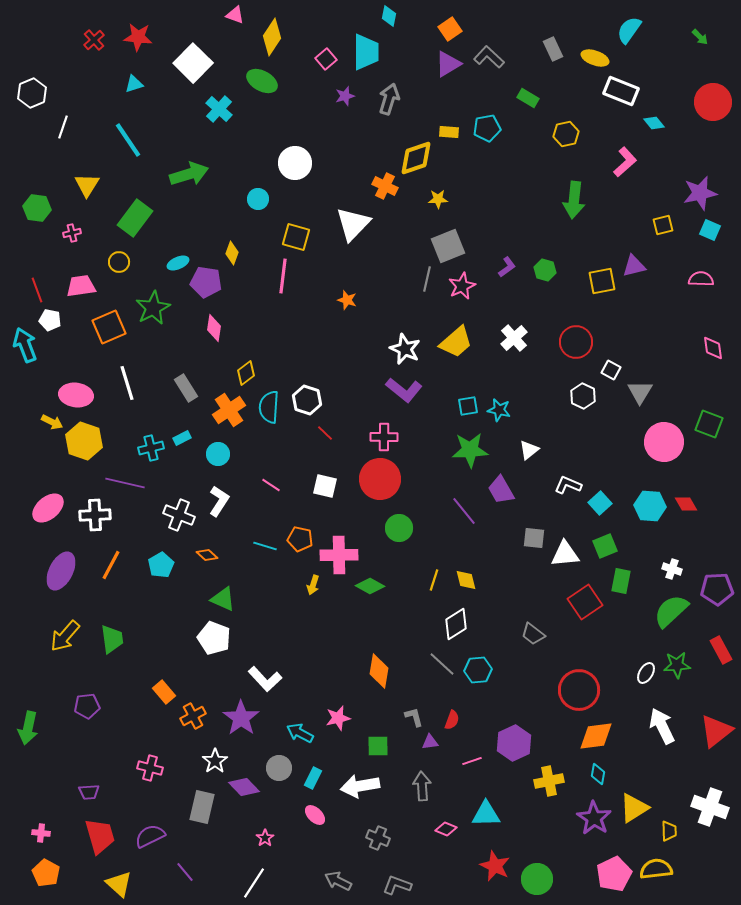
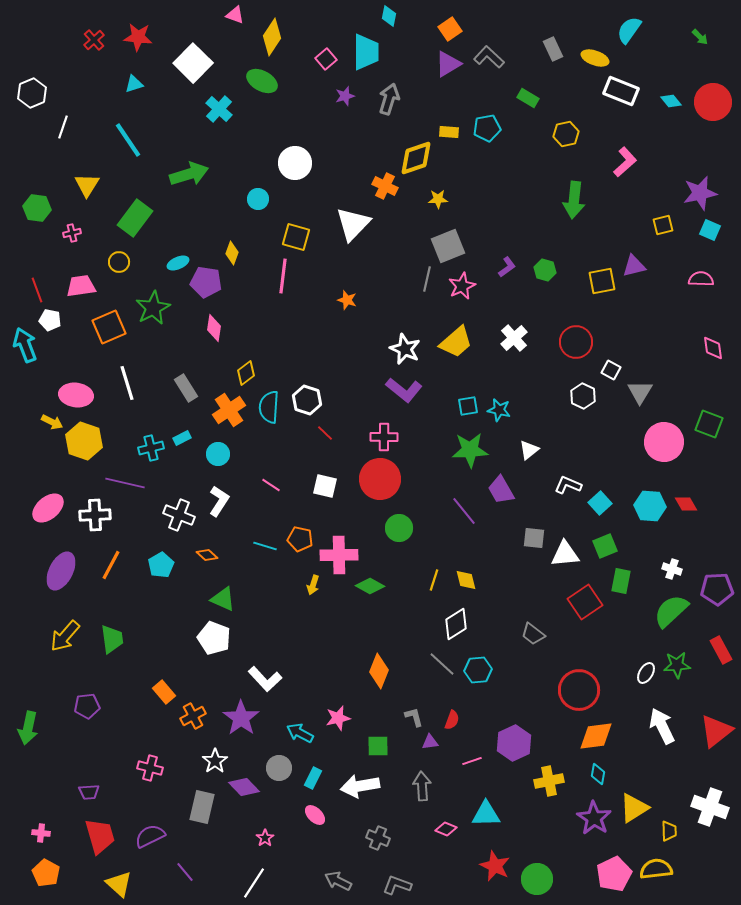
cyan diamond at (654, 123): moved 17 px right, 22 px up
orange diamond at (379, 671): rotated 12 degrees clockwise
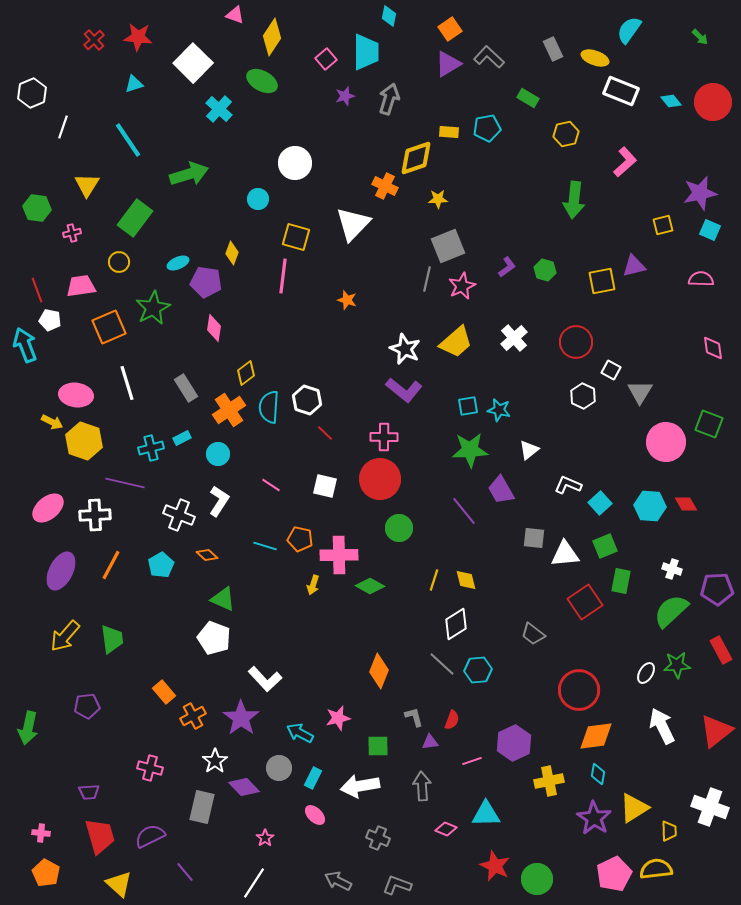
pink circle at (664, 442): moved 2 px right
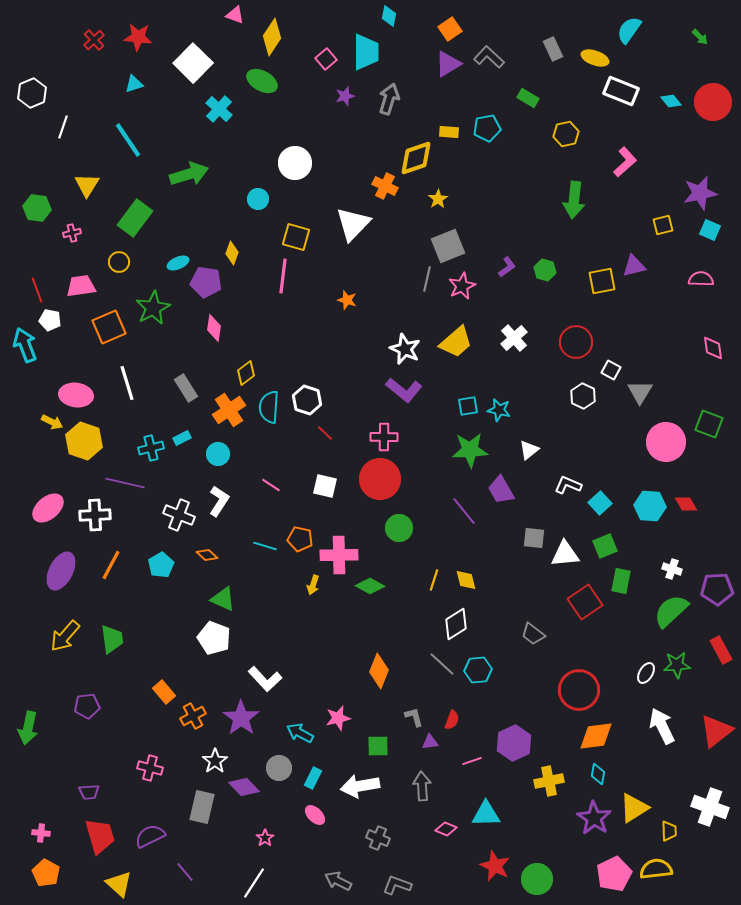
yellow star at (438, 199): rotated 30 degrees counterclockwise
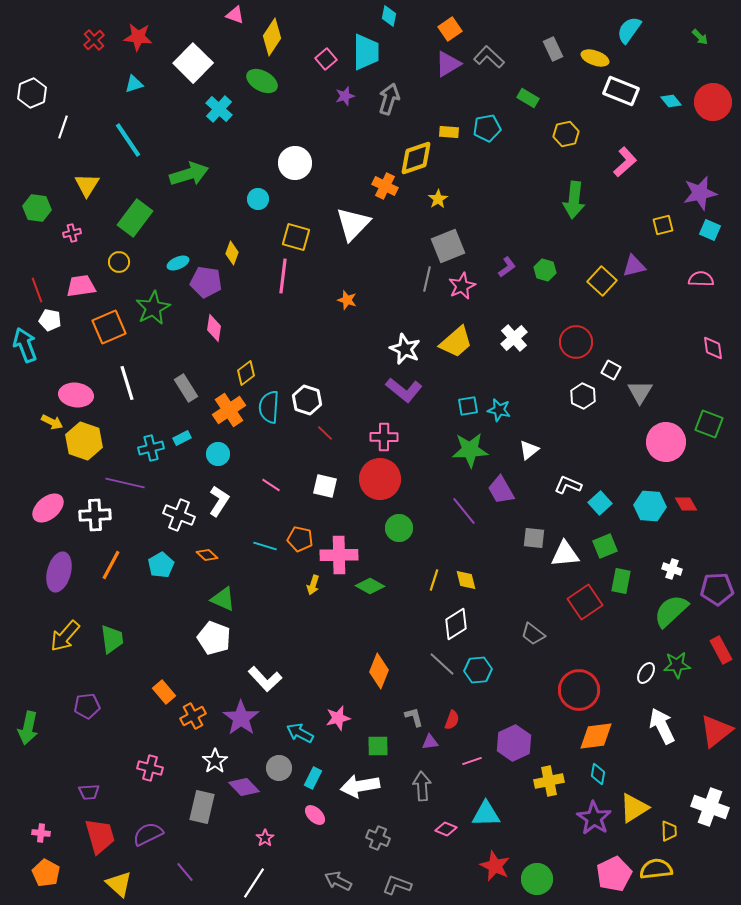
yellow square at (602, 281): rotated 36 degrees counterclockwise
purple ellipse at (61, 571): moved 2 px left, 1 px down; rotated 12 degrees counterclockwise
purple semicircle at (150, 836): moved 2 px left, 2 px up
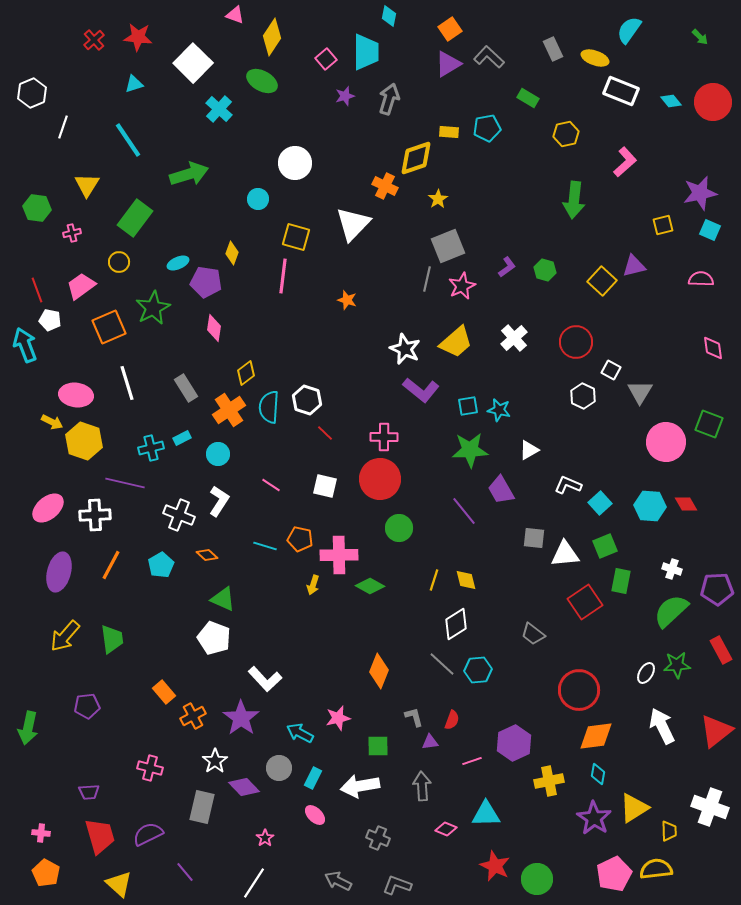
pink trapezoid at (81, 286): rotated 28 degrees counterclockwise
purple L-shape at (404, 390): moved 17 px right
white triangle at (529, 450): rotated 10 degrees clockwise
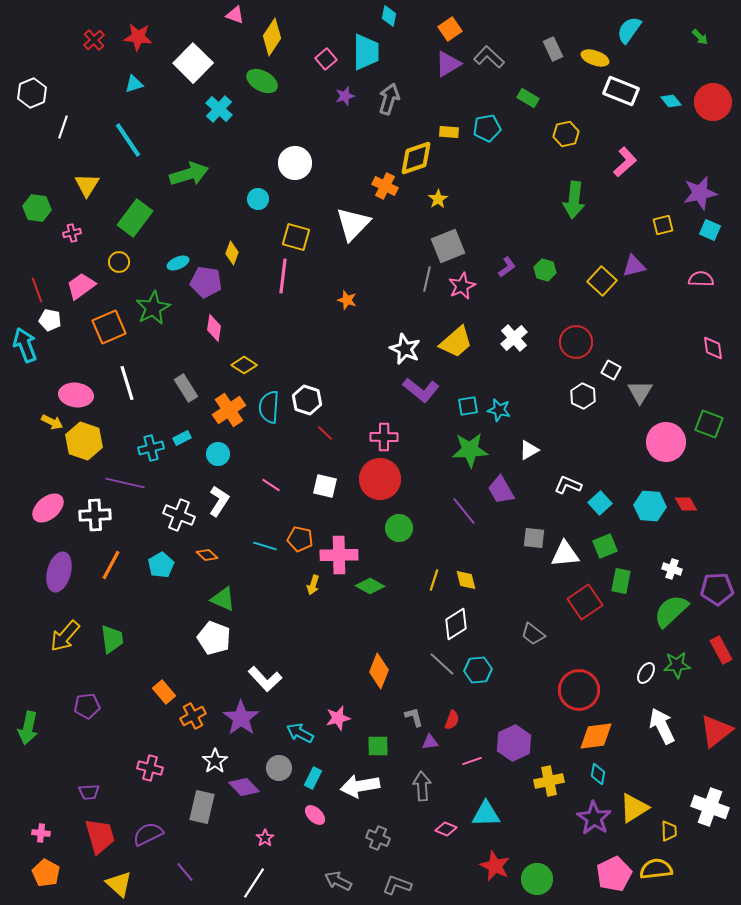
yellow diamond at (246, 373): moved 2 px left, 8 px up; rotated 70 degrees clockwise
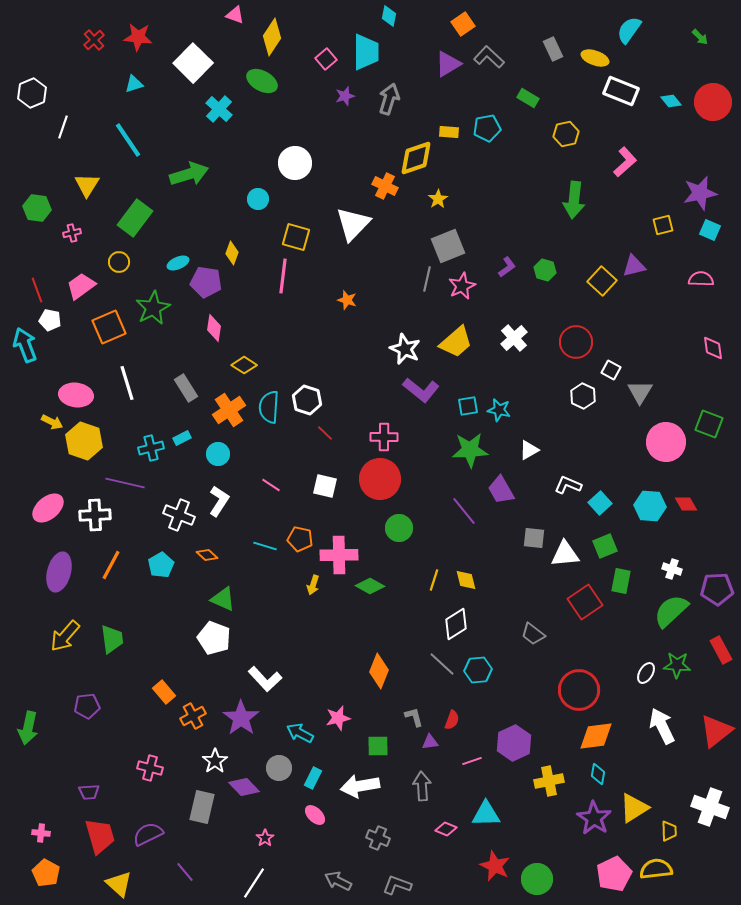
orange square at (450, 29): moved 13 px right, 5 px up
green star at (677, 665): rotated 8 degrees clockwise
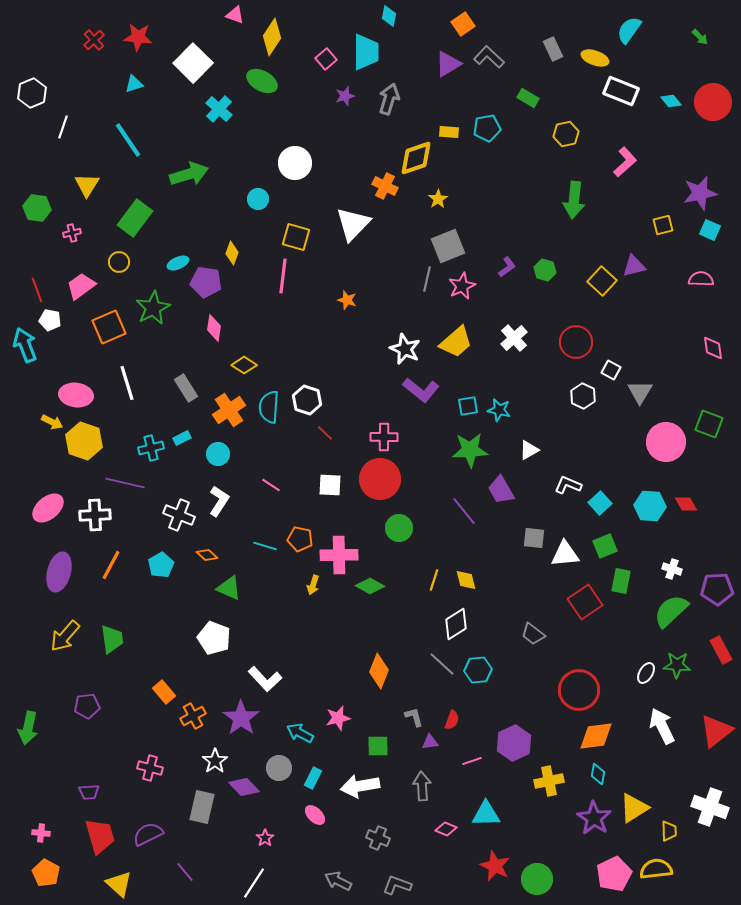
white square at (325, 486): moved 5 px right, 1 px up; rotated 10 degrees counterclockwise
green triangle at (223, 599): moved 6 px right, 11 px up
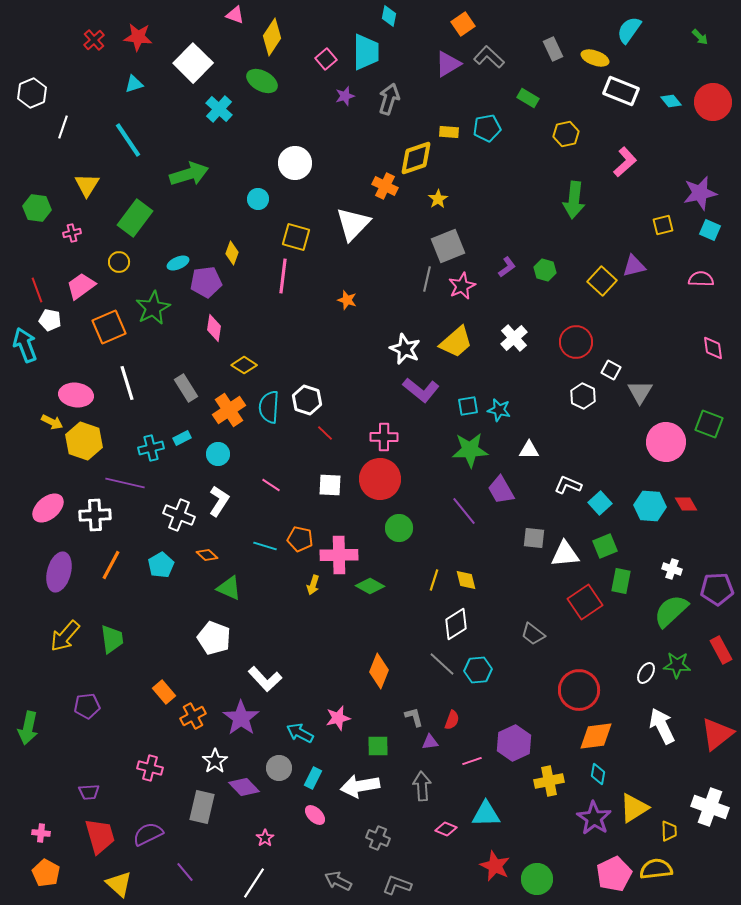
purple pentagon at (206, 282): rotated 16 degrees counterclockwise
white triangle at (529, 450): rotated 30 degrees clockwise
red triangle at (716, 731): moved 1 px right, 3 px down
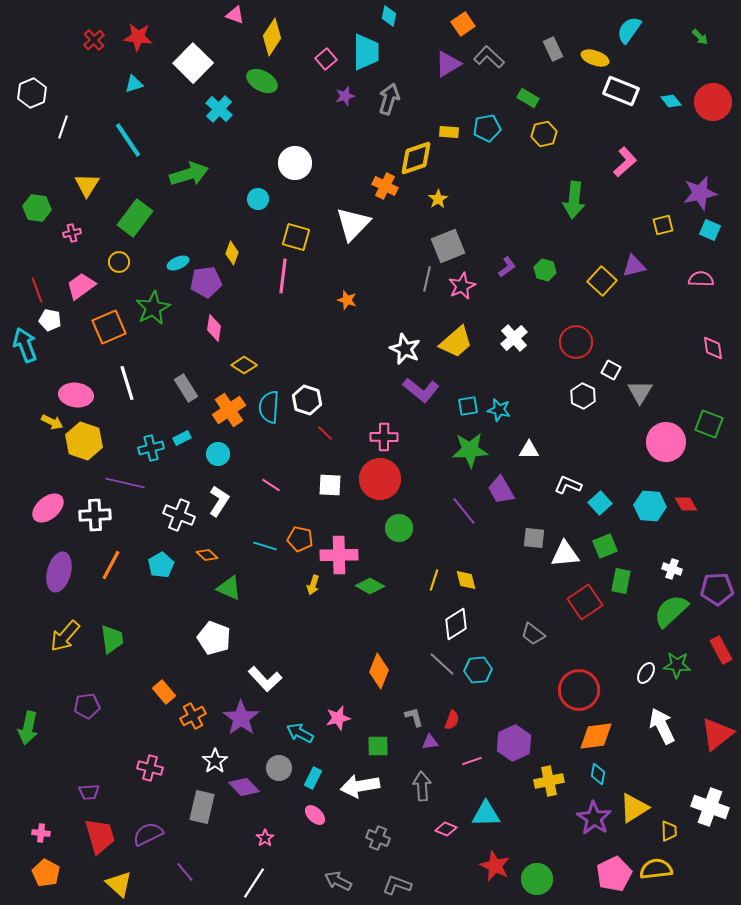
yellow hexagon at (566, 134): moved 22 px left
